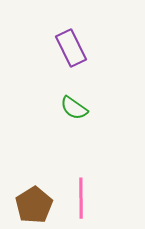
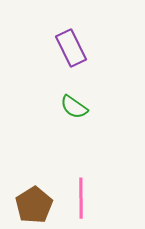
green semicircle: moved 1 px up
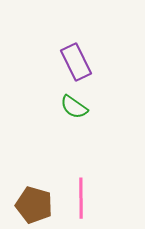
purple rectangle: moved 5 px right, 14 px down
brown pentagon: rotated 24 degrees counterclockwise
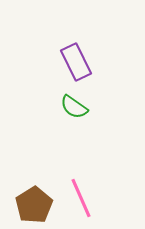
pink line: rotated 24 degrees counterclockwise
brown pentagon: rotated 24 degrees clockwise
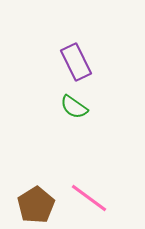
pink line: moved 8 px right; rotated 30 degrees counterclockwise
brown pentagon: moved 2 px right
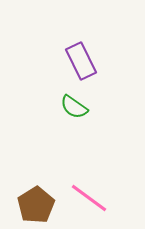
purple rectangle: moved 5 px right, 1 px up
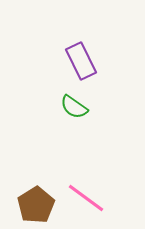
pink line: moved 3 px left
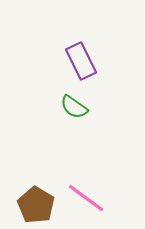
brown pentagon: rotated 9 degrees counterclockwise
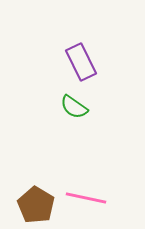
purple rectangle: moved 1 px down
pink line: rotated 24 degrees counterclockwise
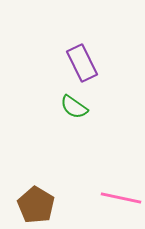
purple rectangle: moved 1 px right, 1 px down
pink line: moved 35 px right
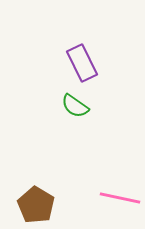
green semicircle: moved 1 px right, 1 px up
pink line: moved 1 px left
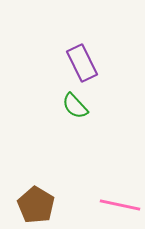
green semicircle: rotated 12 degrees clockwise
pink line: moved 7 px down
